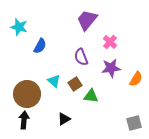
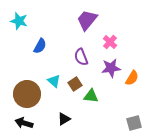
cyan star: moved 6 px up
orange semicircle: moved 4 px left, 1 px up
black arrow: moved 3 px down; rotated 78 degrees counterclockwise
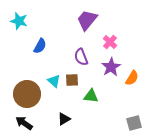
purple star: moved 1 px up; rotated 24 degrees counterclockwise
brown square: moved 3 px left, 4 px up; rotated 32 degrees clockwise
black arrow: rotated 18 degrees clockwise
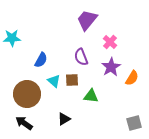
cyan star: moved 7 px left, 17 px down; rotated 18 degrees counterclockwise
blue semicircle: moved 1 px right, 14 px down
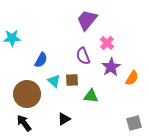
pink cross: moved 3 px left, 1 px down
purple semicircle: moved 2 px right, 1 px up
black arrow: rotated 18 degrees clockwise
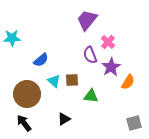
pink cross: moved 1 px right, 1 px up
purple semicircle: moved 7 px right, 1 px up
blue semicircle: rotated 21 degrees clockwise
orange semicircle: moved 4 px left, 4 px down
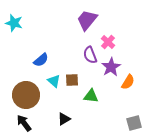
cyan star: moved 2 px right, 15 px up; rotated 18 degrees clockwise
brown circle: moved 1 px left, 1 px down
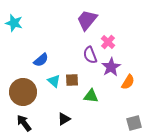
brown circle: moved 3 px left, 3 px up
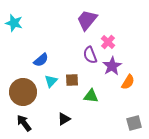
purple star: moved 1 px right, 1 px up
cyan triangle: moved 3 px left; rotated 32 degrees clockwise
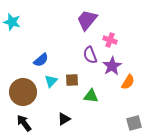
cyan star: moved 2 px left, 1 px up
pink cross: moved 2 px right, 2 px up; rotated 24 degrees counterclockwise
